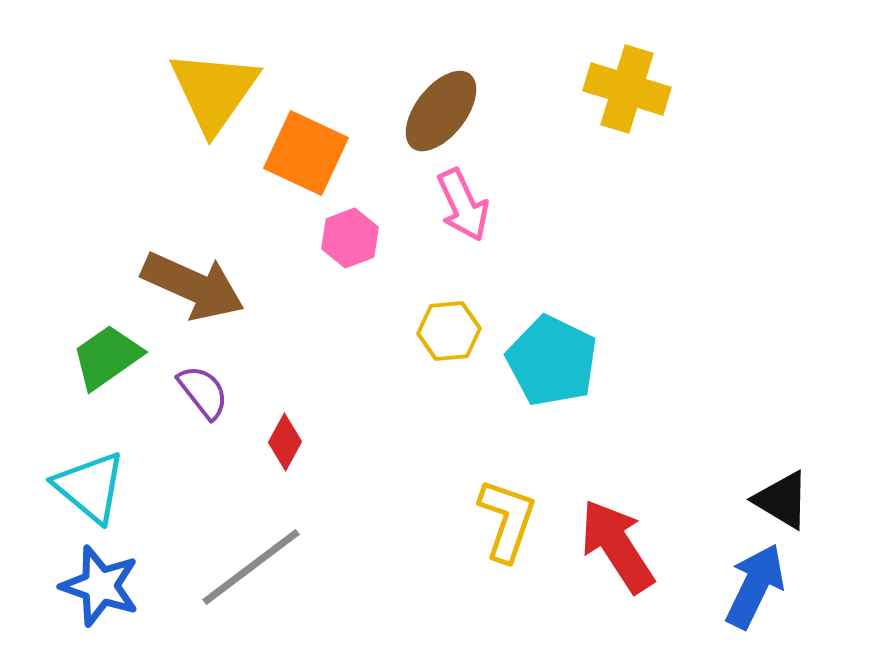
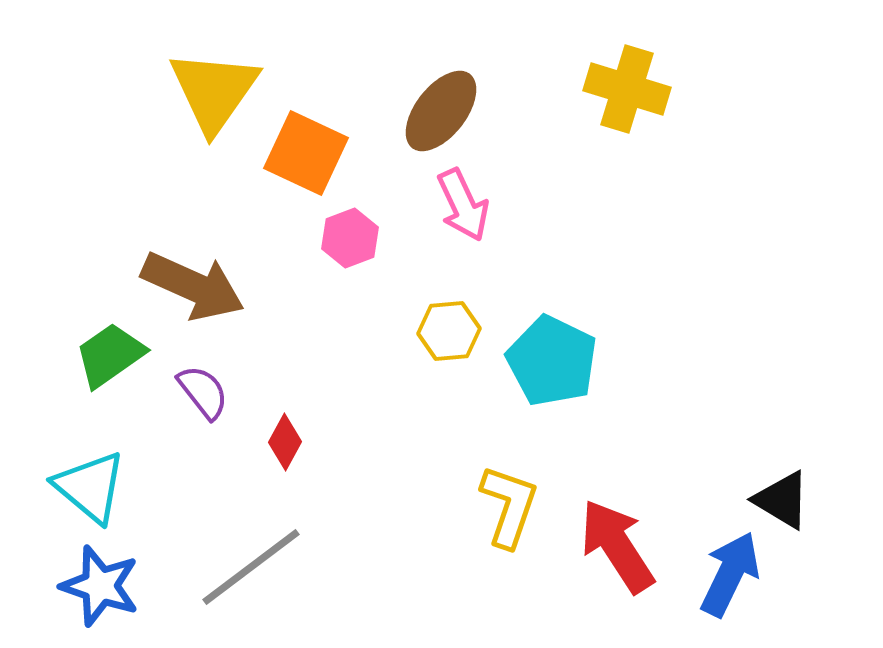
green trapezoid: moved 3 px right, 2 px up
yellow L-shape: moved 2 px right, 14 px up
blue arrow: moved 25 px left, 12 px up
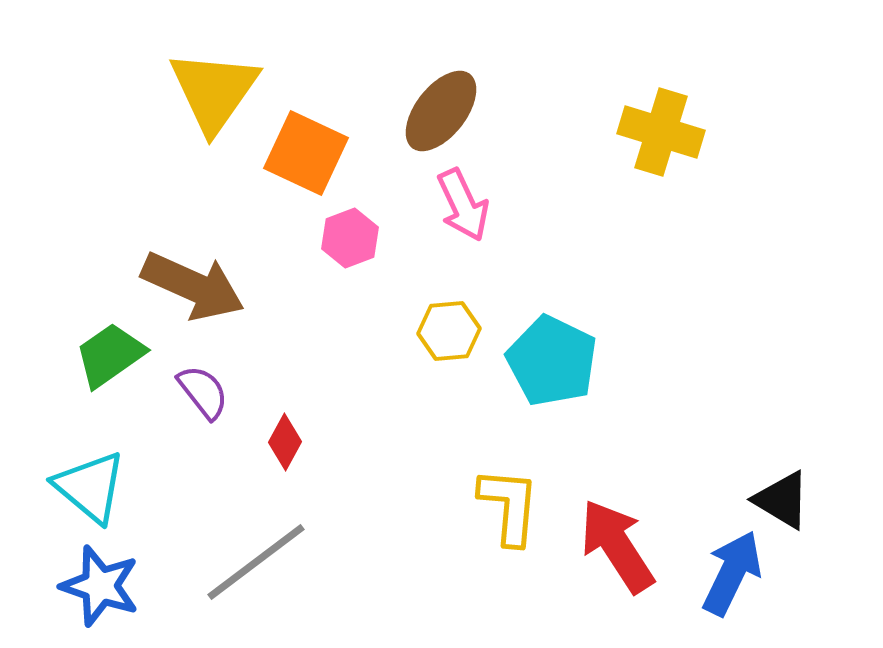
yellow cross: moved 34 px right, 43 px down
yellow L-shape: rotated 14 degrees counterclockwise
gray line: moved 5 px right, 5 px up
blue arrow: moved 2 px right, 1 px up
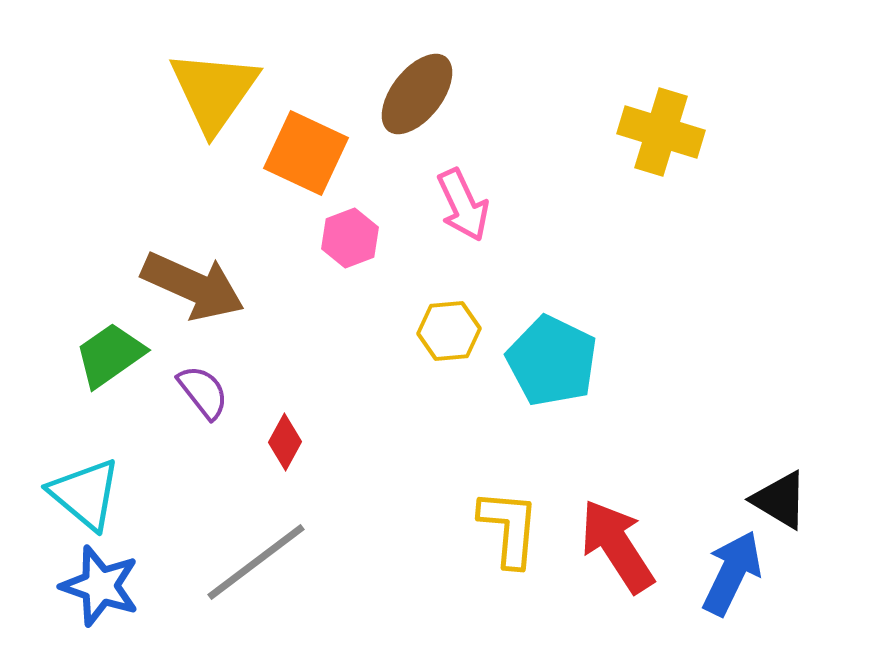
brown ellipse: moved 24 px left, 17 px up
cyan triangle: moved 5 px left, 7 px down
black triangle: moved 2 px left
yellow L-shape: moved 22 px down
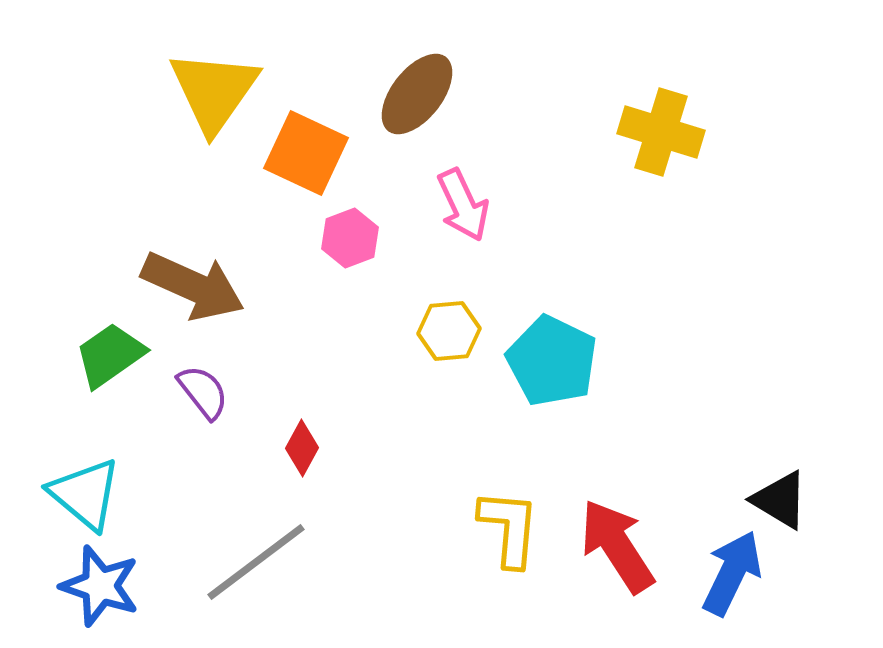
red diamond: moved 17 px right, 6 px down
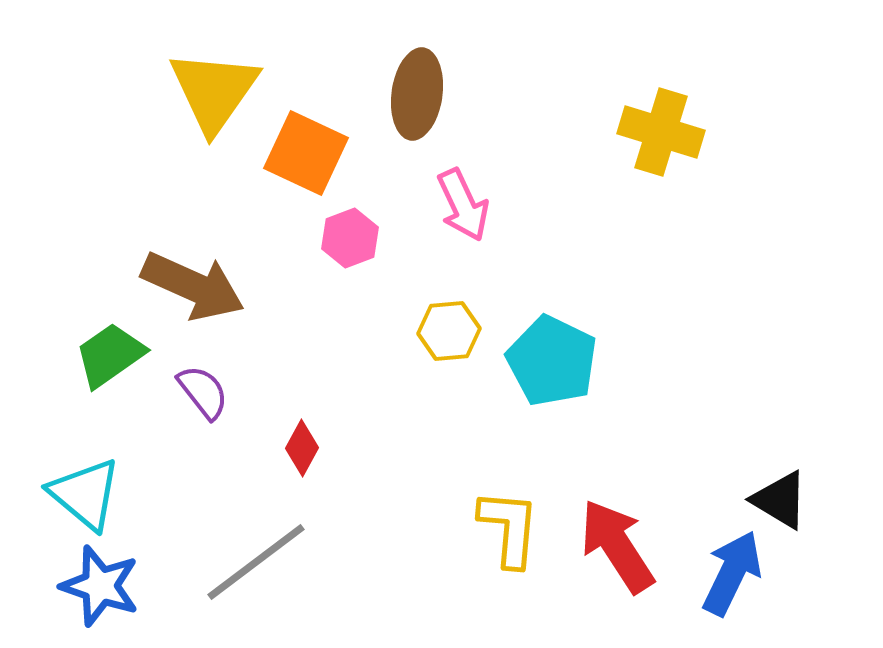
brown ellipse: rotated 30 degrees counterclockwise
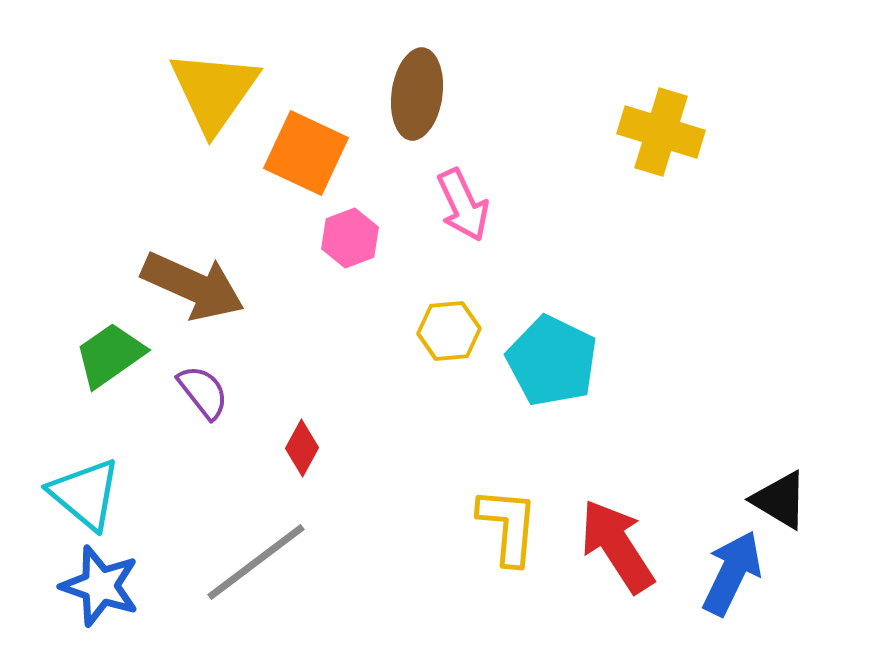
yellow L-shape: moved 1 px left, 2 px up
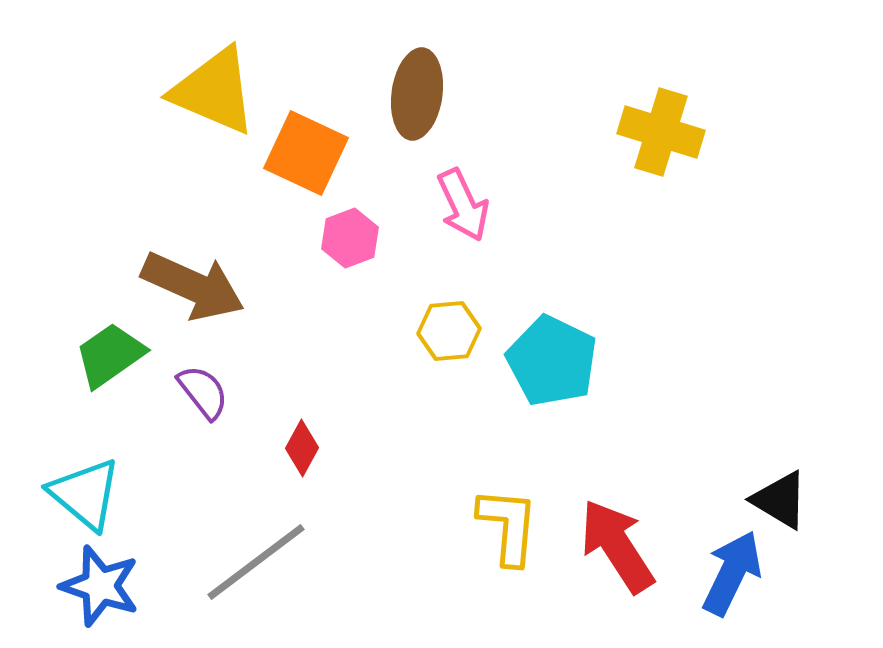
yellow triangle: rotated 42 degrees counterclockwise
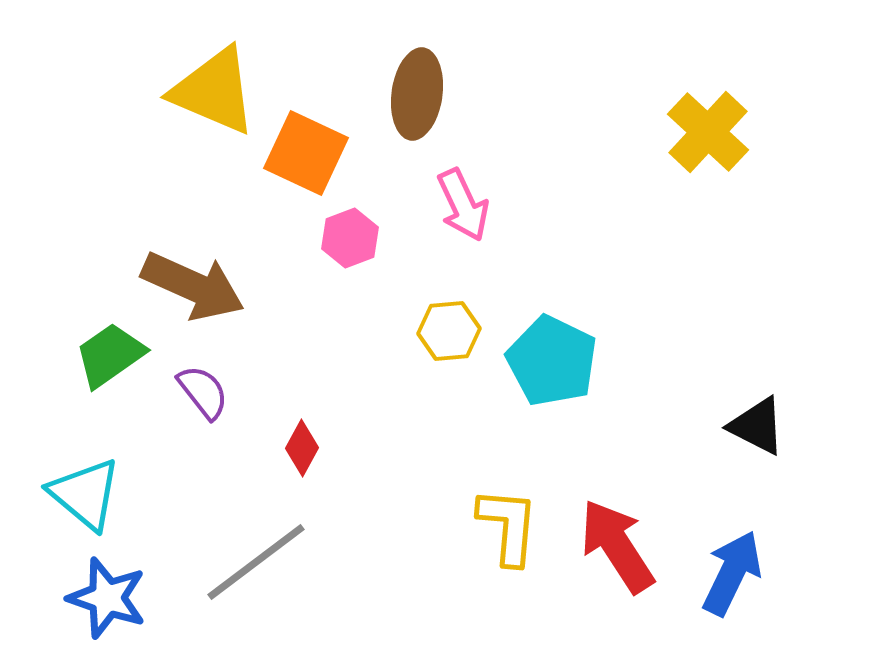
yellow cross: moved 47 px right; rotated 26 degrees clockwise
black triangle: moved 23 px left, 74 px up; rotated 4 degrees counterclockwise
blue star: moved 7 px right, 12 px down
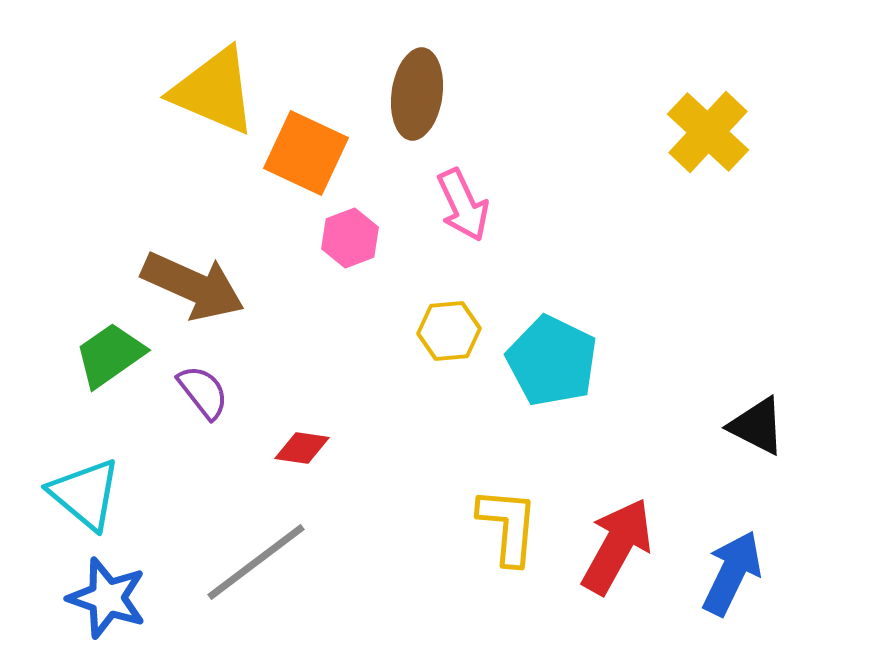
red diamond: rotated 70 degrees clockwise
red arrow: rotated 62 degrees clockwise
